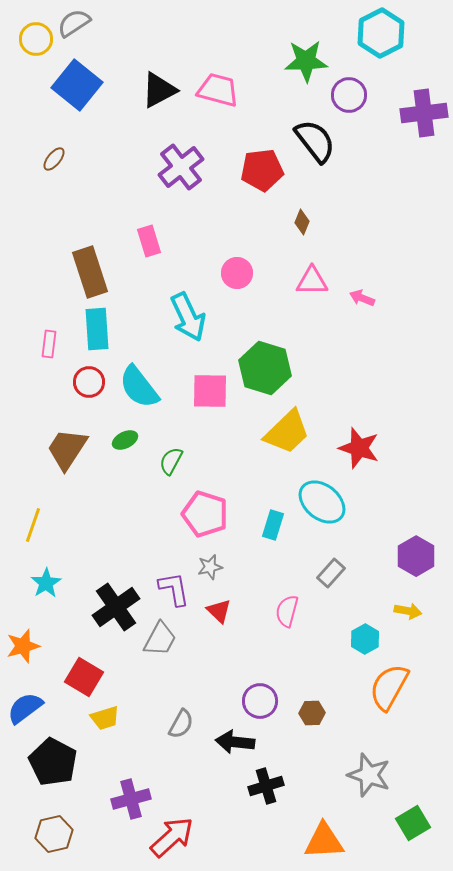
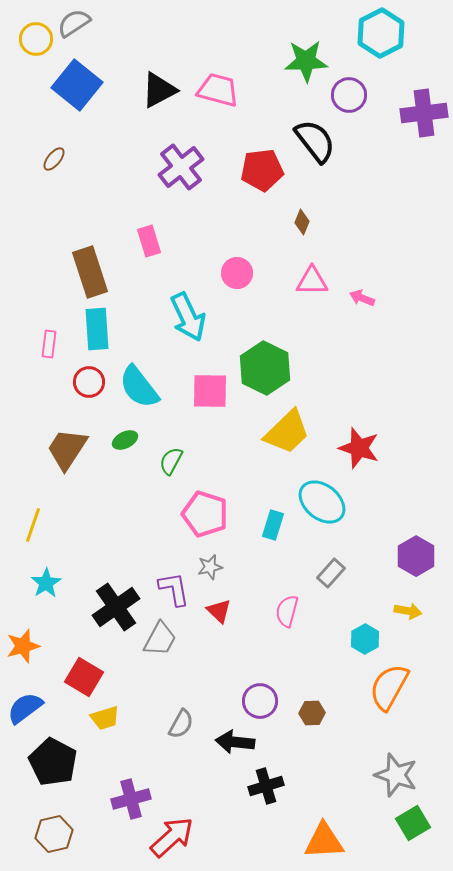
green hexagon at (265, 368): rotated 9 degrees clockwise
gray star at (369, 775): moved 27 px right
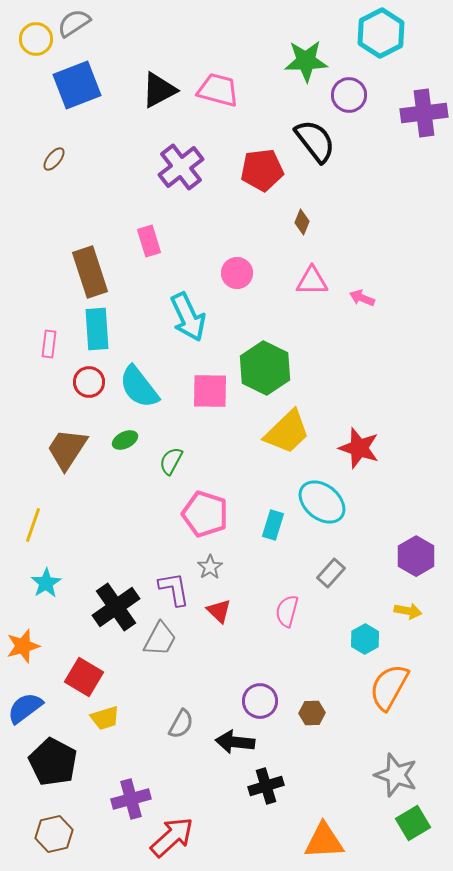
blue square at (77, 85): rotated 30 degrees clockwise
gray star at (210, 567): rotated 20 degrees counterclockwise
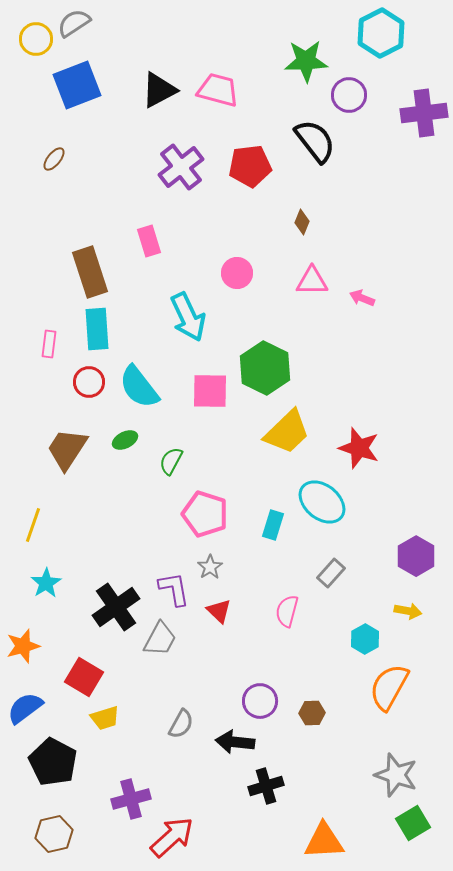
red pentagon at (262, 170): moved 12 px left, 4 px up
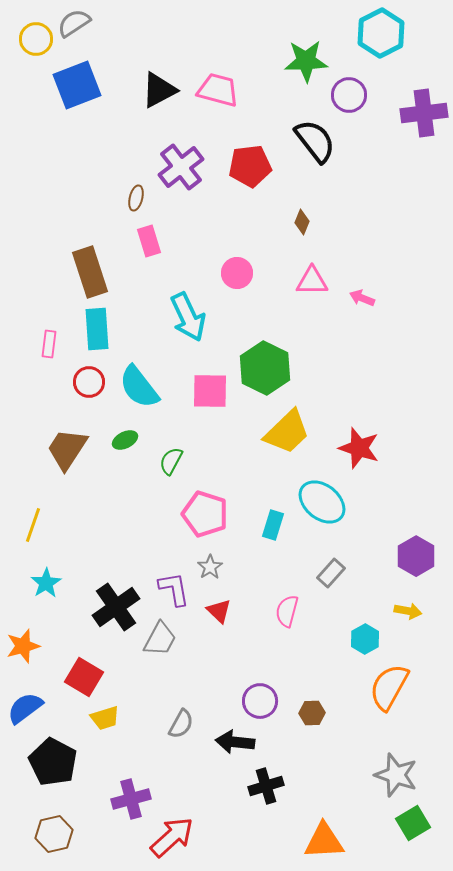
brown ellipse at (54, 159): moved 82 px right, 39 px down; rotated 25 degrees counterclockwise
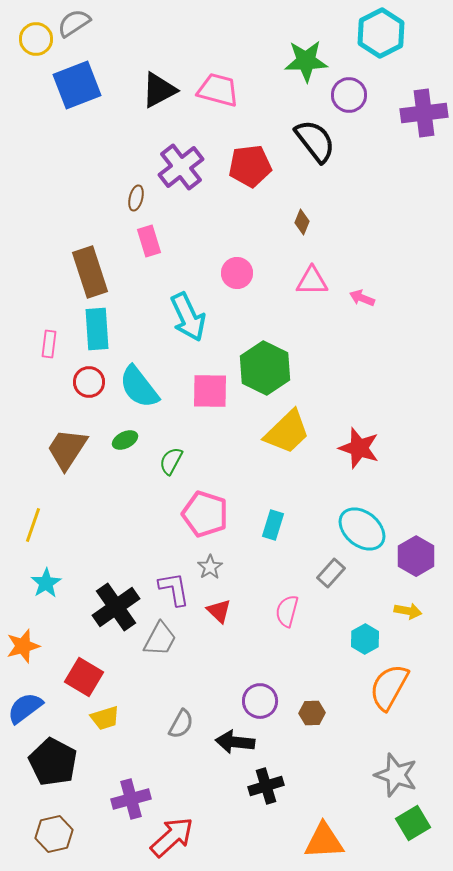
cyan ellipse at (322, 502): moved 40 px right, 27 px down
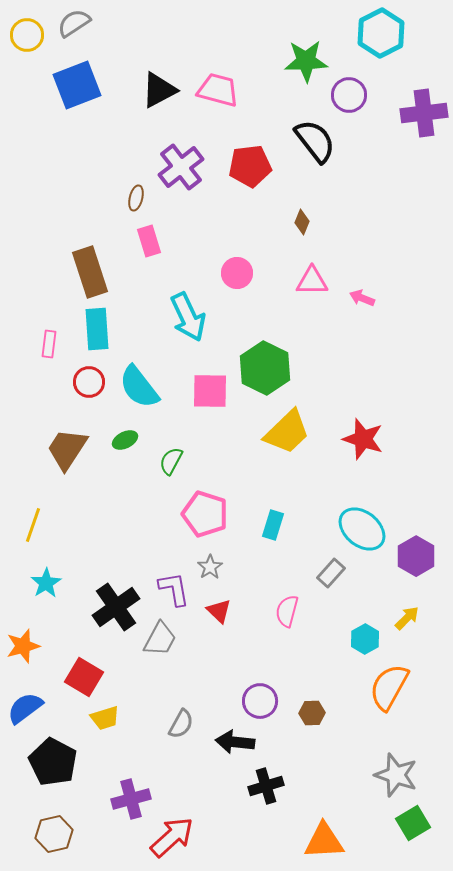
yellow circle at (36, 39): moved 9 px left, 4 px up
red star at (359, 448): moved 4 px right, 9 px up
yellow arrow at (408, 611): moved 1 px left, 7 px down; rotated 56 degrees counterclockwise
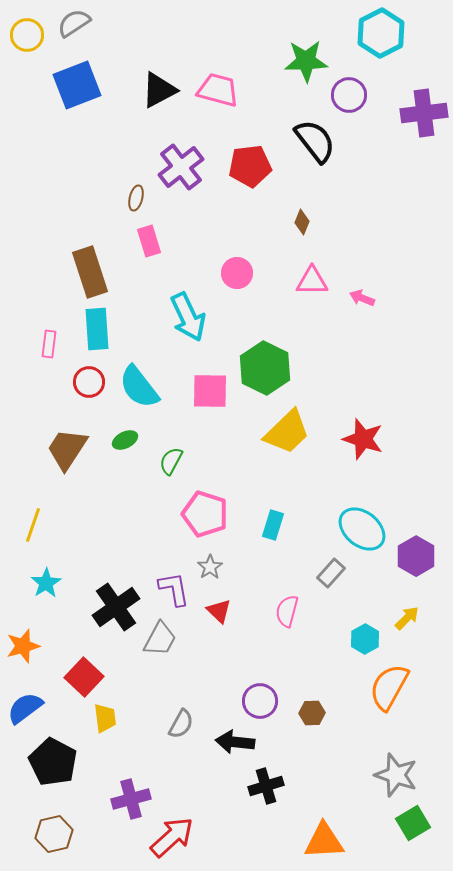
red square at (84, 677): rotated 12 degrees clockwise
yellow trapezoid at (105, 718): rotated 80 degrees counterclockwise
